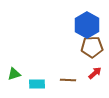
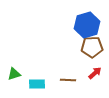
blue hexagon: rotated 15 degrees clockwise
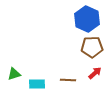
blue hexagon: moved 6 px up; rotated 20 degrees counterclockwise
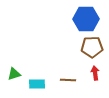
blue hexagon: moved 1 px left; rotated 25 degrees counterclockwise
red arrow: rotated 56 degrees counterclockwise
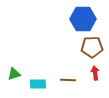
blue hexagon: moved 3 px left
cyan rectangle: moved 1 px right
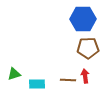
brown pentagon: moved 4 px left, 1 px down
red arrow: moved 10 px left, 3 px down
cyan rectangle: moved 1 px left
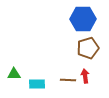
brown pentagon: rotated 15 degrees counterclockwise
green triangle: rotated 16 degrees clockwise
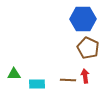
brown pentagon: rotated 30 degrees counterclockwise
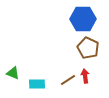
green triangle: moved 1 px left, 1 px up; rotated 24 degrees clockwise
brown line: rotated 35 degrees counterclockwise
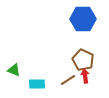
brown pentagon: moved 5 px left, 12 px down
green triangle: moved 1 px right, 3 px up
